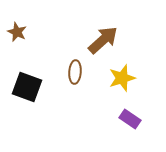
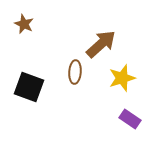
brown star: moved 7 px right, 8 px up
brown arrow: moved 2 px left, 4 px down
black square: moved 2 px right
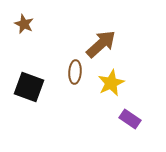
yellow star: moved 11 px left, 5 px down; rotated 8 degrees counterclockwise
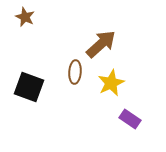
brown star: moved 1 px right, 7 px up
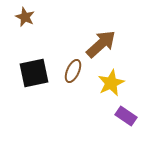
brown ellipse: moved 2 px left, 1 px up; rotated 20 degrees clockwise
black square: moved 5 px right, 14 px up; rotated 32 degrees counterclockwise
purple rectangle: moved 4 px left, 3 px up
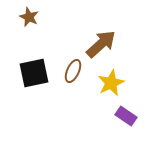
brown star: moved 4 px right
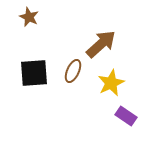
black square: rotated 8 degrees clockwise
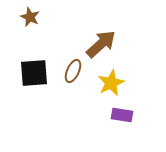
brown star: moved 1 px right
purple rectangle: moved 4 px left, 1 px up; rotated 25 degrees counterclockwise
